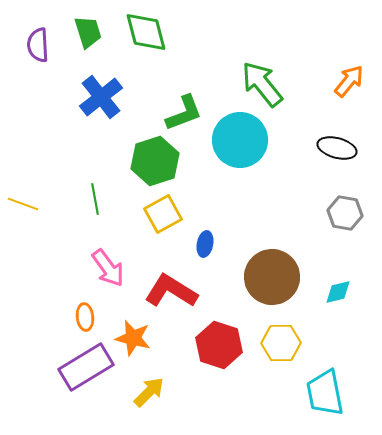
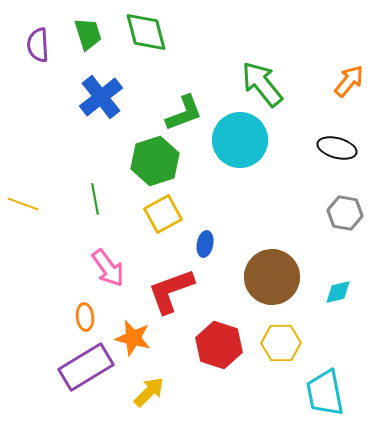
green trapezoid: moved 2 px down
red L-shape: rotated 52 degrees counterclockwise
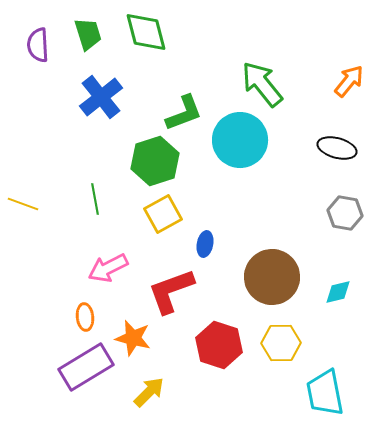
pink arrow: rotated 99 degrees clockwise
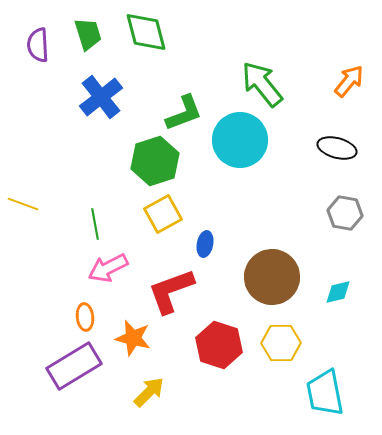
green line: moved 25 px down
purple rectangle: moved 12 px left, 1 px up
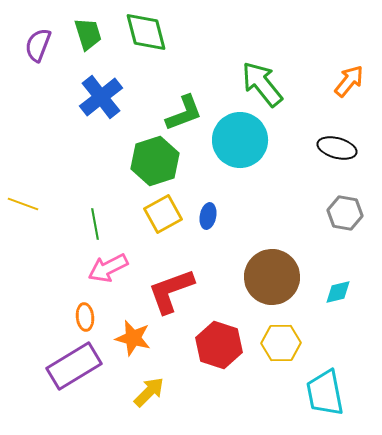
purple semicircle: rotated 24 degrees clockwise
blue ellipse: moved 3 px right, 28 px up
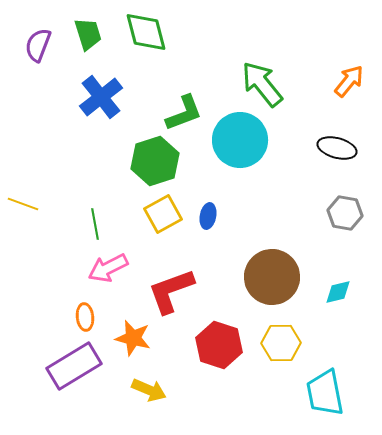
yellow arrow: moved 2 px up; rotated 68 degrees clockwise
